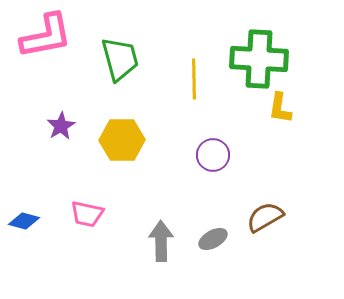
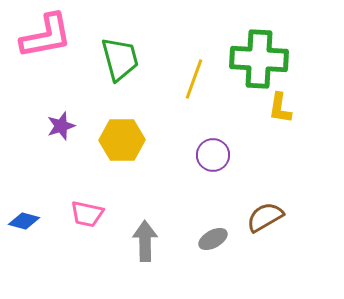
yellow line: rotated 21 degrees clockwise
purple star: rotated 12 degrees clockwise
gray arrow: moved 16 px left
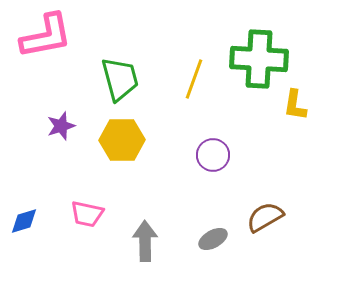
green trapezoid: moved 20 px down
yellow L-shape: moved 15 px right, 3 px up
blue diamond: rotated 32 degrees counterclockwise
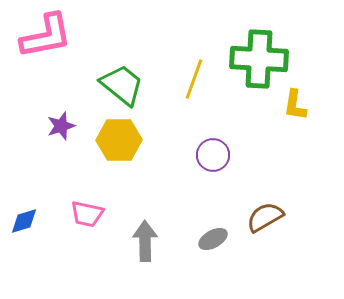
green trapezoid: moved 2 px right, 6 px down; rotated 36 degrees counterclockwise
yellow hexagon: moved 3 px left
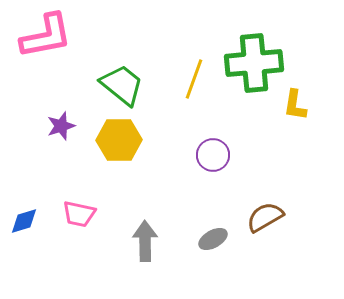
green cross: moved 5 px left, 4 px down; rotated 8 degrees counterclockwise
pink trapezoid: moved 8 px left
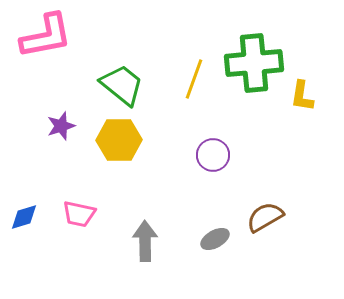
yellow L-shape: moved 7 px right, 9 px up
blue diamond: moved 4 px up
gray ellipse: moved 2 px right
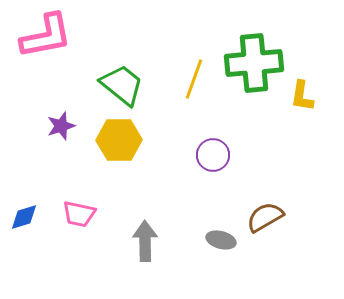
gray ellipse: moved 6 px right, 1 px down; rotated 44 degrees clockwise
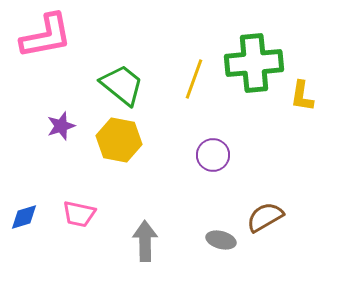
yellow hexagon: rotated 12 degrees clockwise
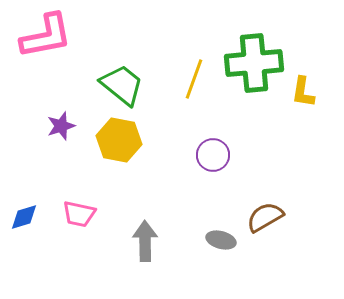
yellow L-shape: moved 1 px right, 4 px up
